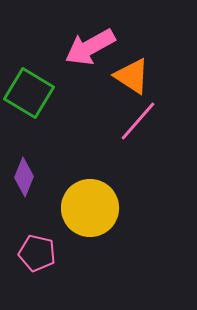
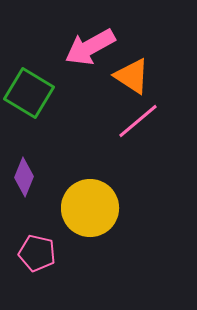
pink line: rotated 9 degrees clockwise
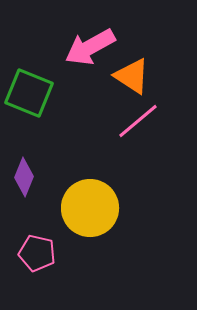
green square: rotated 9 degrees counterclockwise
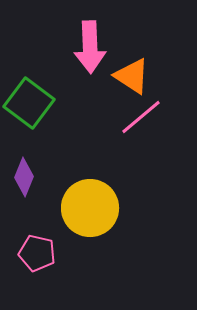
pink arrow: rotated 63 degrees counterclockwise
green square: moved 10 px down; rotated 15 degrees clockwise
pink line: moved 3 px right, 4 px up
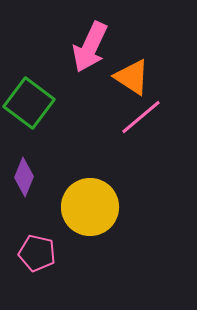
pink arrow: rotated 27 degrees clockwise
orange triangle: moved 1 px down
yellow circle: moved 1 px up
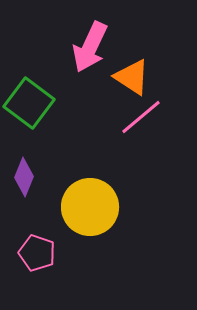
pink pentagon: rotated 6 degrees clockwise
